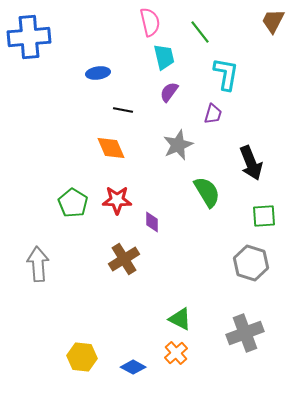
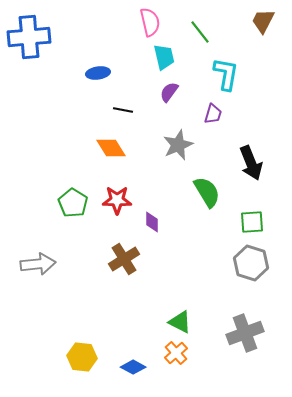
brown trapezoid: moved 10 px left
orange diamond: rotated 8 degrees counterclockwise
green square: moved 12 px left, 6 px down
gray arrow: rotated 88 degrees clockwise
green triangle: moved 3 px down
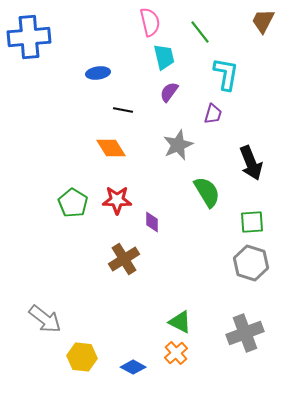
gray arrow: moved 7 px right, 55 px down; rotated 44 degrees clockwise
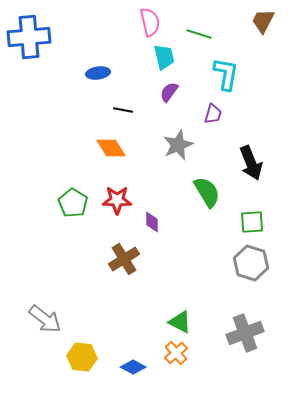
green line: moved 1 px left, 2 px down; rotated 35 degrees counterclockwise
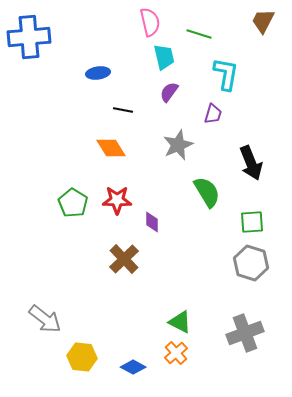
brown cross: rotated 12 degrees counterclockwise
